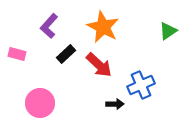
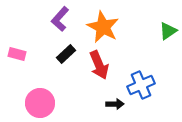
purple L-shape: moved 11 px right, 7 px up
red arrow: rotated 24 degrees clockwise
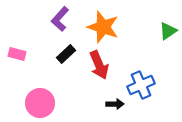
orange star: rotated 8 degrees counterclockwise
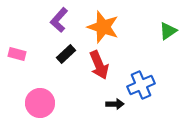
purple L-shape: moved 1 px left, 1 px down
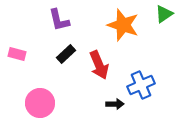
purple L-shape: rotated 55 degrees counterclockwise
orange star: moved 20 px right, 2 px up
green triangle: moved 4 px left, 17 px up
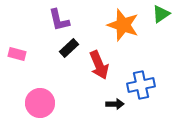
green triangle: moved 3 px left
black rectangle: moved 3 px right, 6 px up
blue cross: rotated 12 degrees clockwise
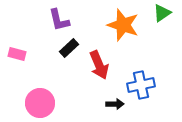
green triangle: moved 1 px right, 1 px up
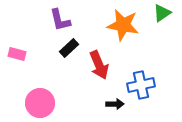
purple L-shape: moved 1 px right
orange star: rotated 8 degrees counterclockwise
